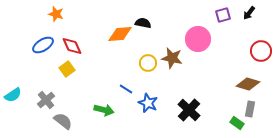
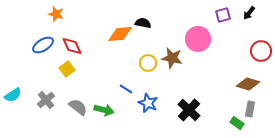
gray semicircle: moved 15 px right, 14 px up
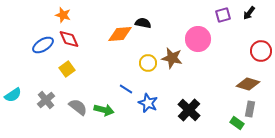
orange star: moved 7 px right, 1 px down
red diamond: moved 3 px left, 7 px up
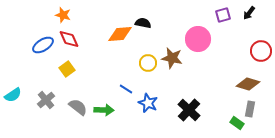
green arrow: rotated 12 degrees counterclockwise
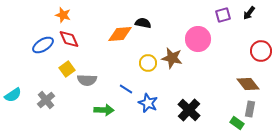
brown diamond: rotated 35 degrees clockwise
gray semicircle: moved 9 px right, 27 px up; rotated 144 degrees clockwise
